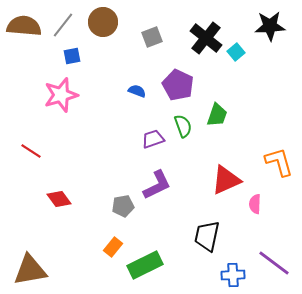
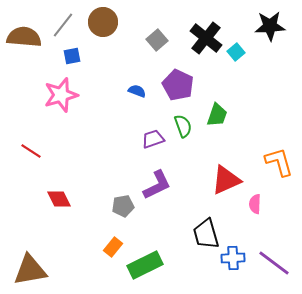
brown semicircle: moved 11 px down
gray square: moved 5 px right, 3 px down; rotated 20 degrees counterclockwise
red diamond: rotated 10 degrees clockwise
black trapezoid: moved 1 px left, 2 px up; rotated 28 degrees counterclockwise
blue cross: moved 17 px up
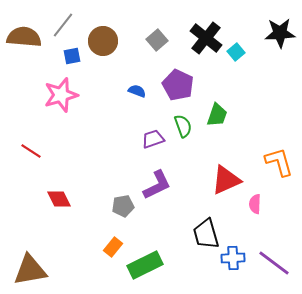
brown circle: moved 19 px down
black star: moved 10 px right, 7 px down
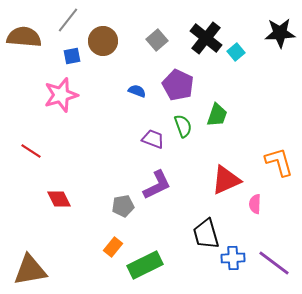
gray line: moved 5 px right, 5 px up
purple trapezoid: rotated 40 degrees clockwise
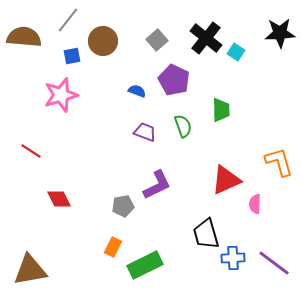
cyan square: rotated 18 degrees counterclockwise
purple pentagon: moved 4 px left, 5 px up
green trapezoid: moved 4 px right, 5 px up; rotated 20 degrees counterclockwise
purple trapezoid: moved 8 px left, 7 px up
orange rectangle: rotated 12 degrees counterclockwise
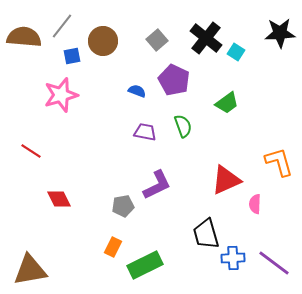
gray line: moved 6 px left, 6 px down
green trapezoid: moved 6 px right, 7 px up; rotated 55 degrees clockwise
purple trapezoid: rotated 10 degrees counterclockwise
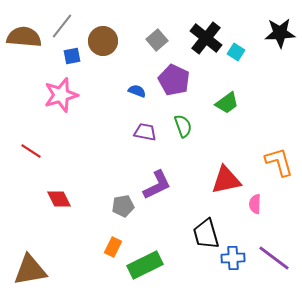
red triangle: rotated 12 degrees clockwise
purple line: moved 5 px up
